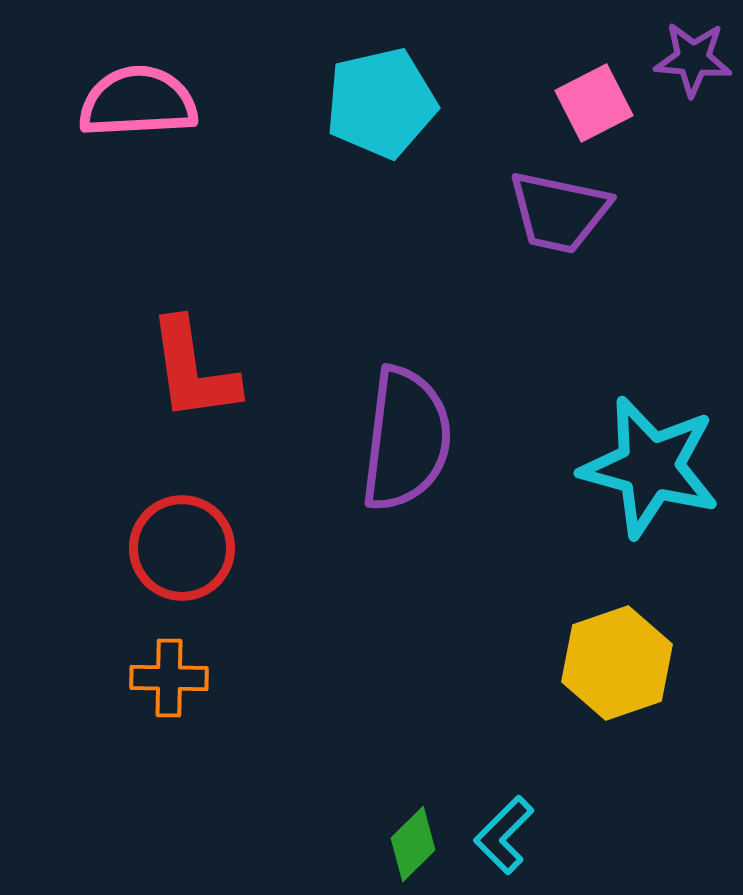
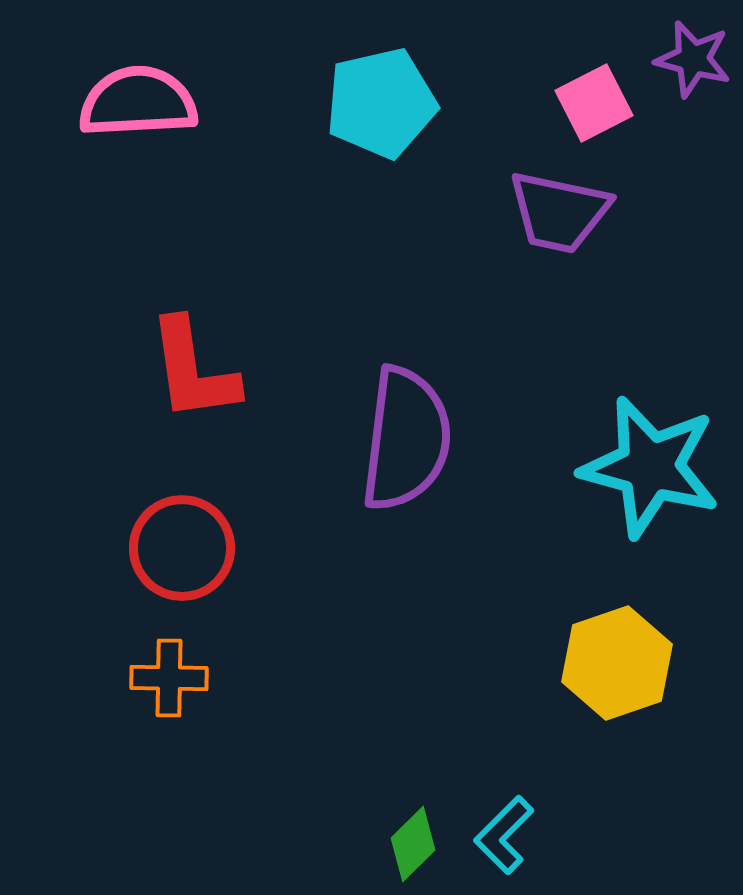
purple star: rotated 10 degrees clockwise
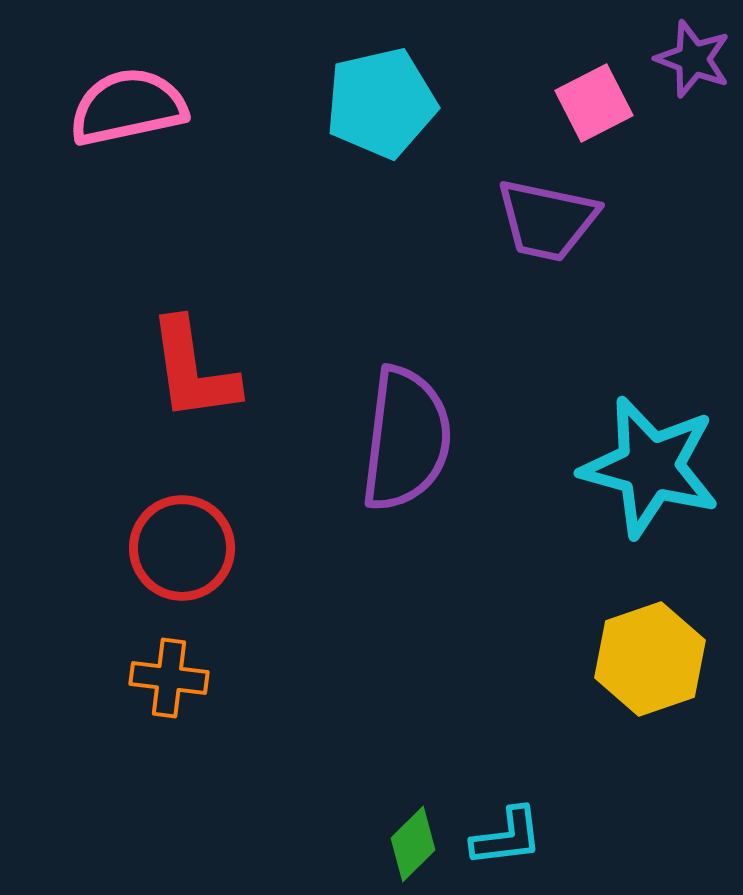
purple star: rotated 6 degrees clockwise
pink semicircle: moved 10 px left, 5 px down; rotated 9 degrees counterclockwise
purple trapezoid: moved 12 px left, 8 px down
yellow hexagon: moved 33 px right, 4 px up
orange cross: rotated 6 degrees clockwise
cyan L-shape: moved 3 px right, 2 px down; rotated 142 degrees counterclockwise
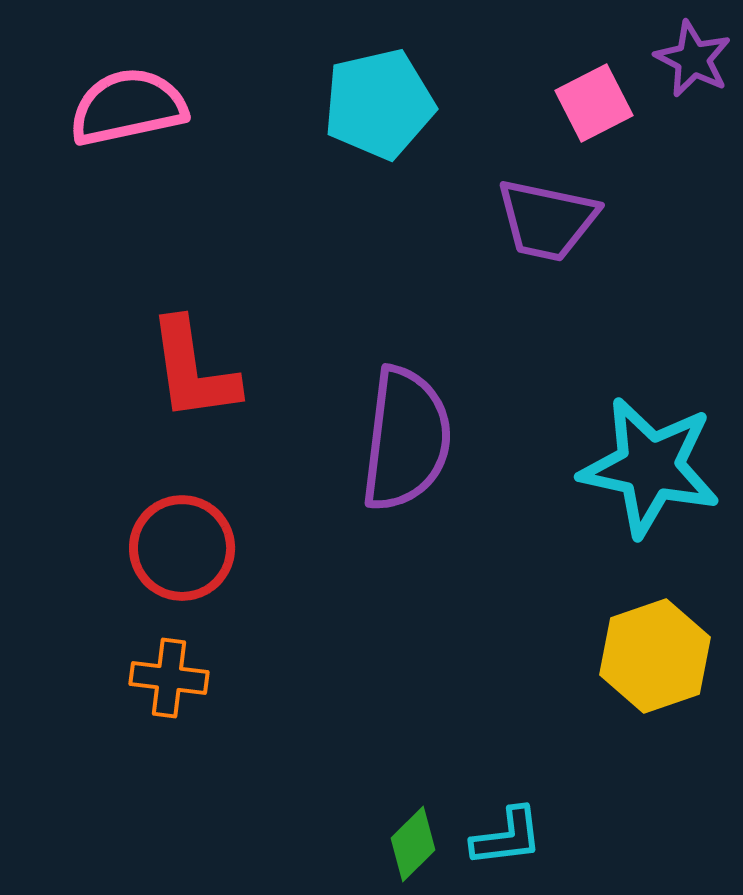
purple star: rotated 6 degrees clockwise
cyan pentagon: moved 2 px left, 1 px down
cyan star: rotated 3 degrees counterclockwise
yellow hexagon: moved 5 px right, 3 px up
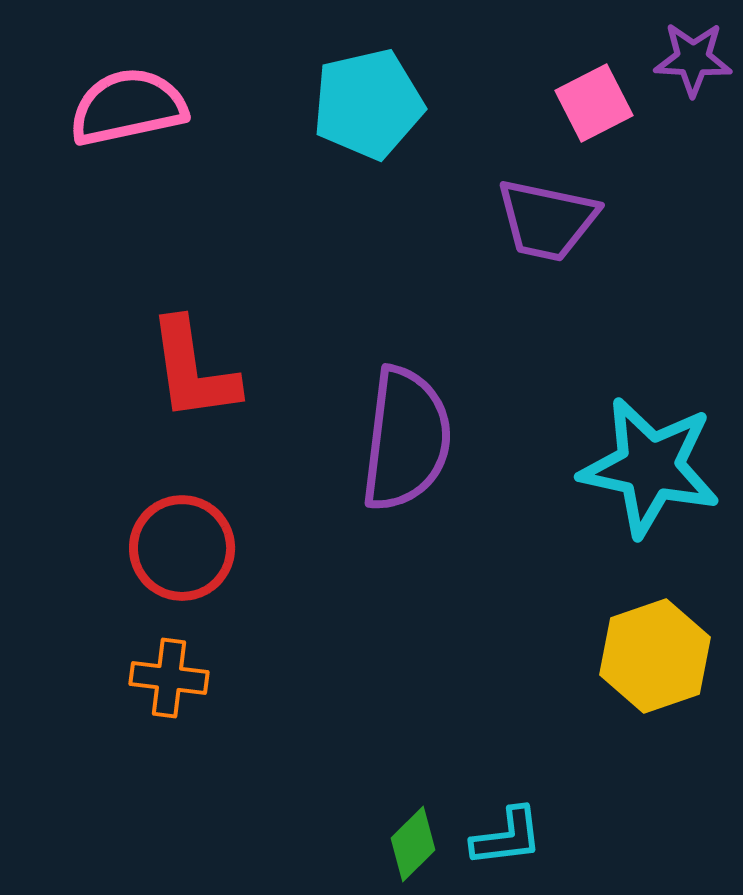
purple star: rotated 24 degrees counterclockwise
cyan pentagon: moved 11 px left
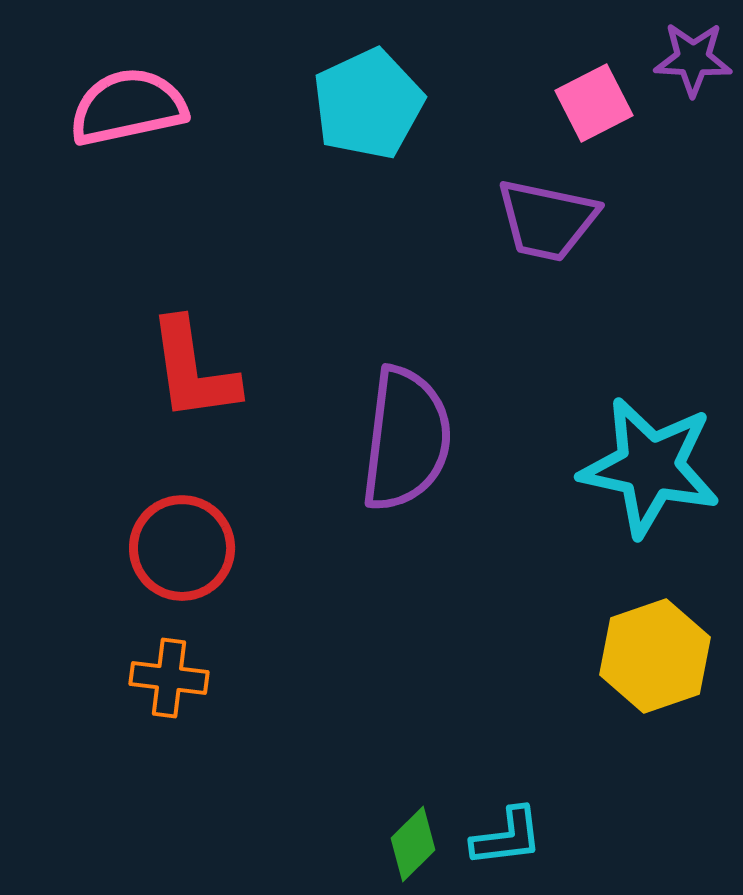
cyan pentagon: rotated 12 degrees counterclockwise
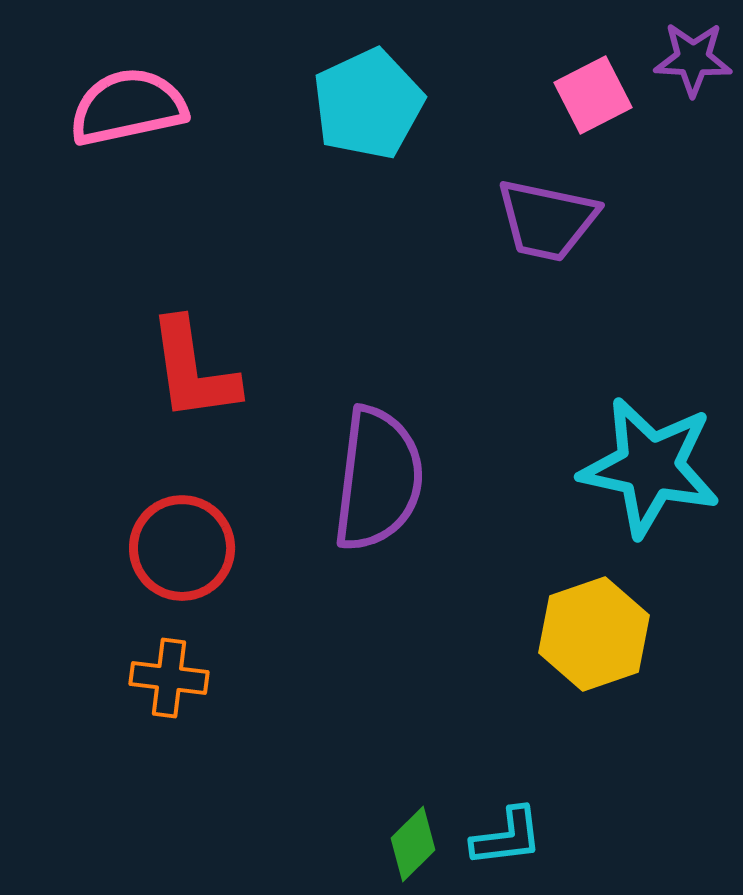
pink square: moved 1 px left, 8 px up
purple semicircle: moved 28 px left, 40 px down
yellow hexagon: moved 61 px left, 22 px up
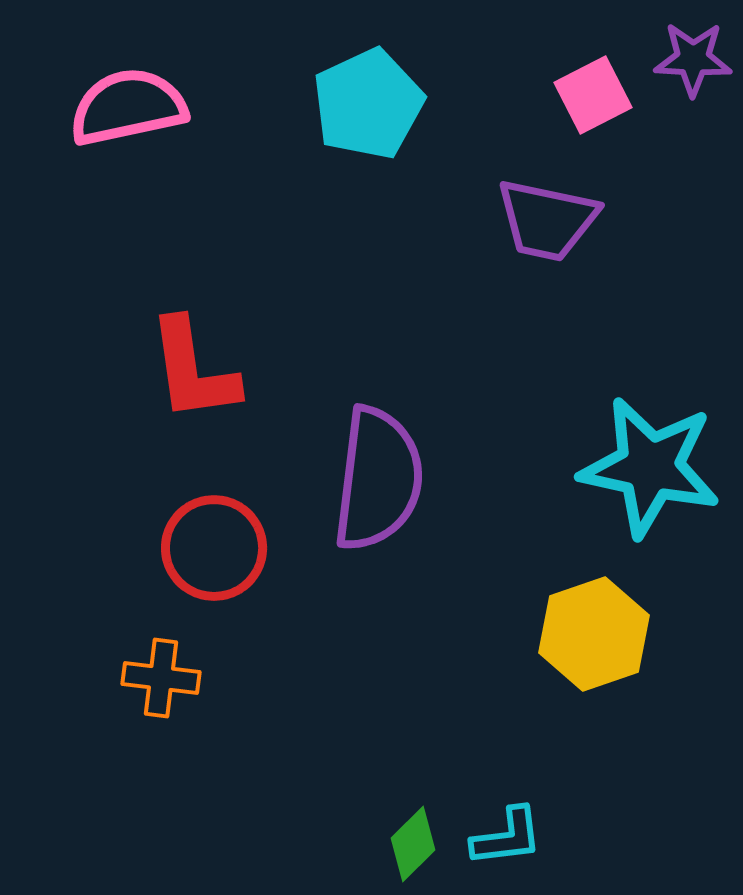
red circle: moved 32 px right
orange cross: moved 8 px left
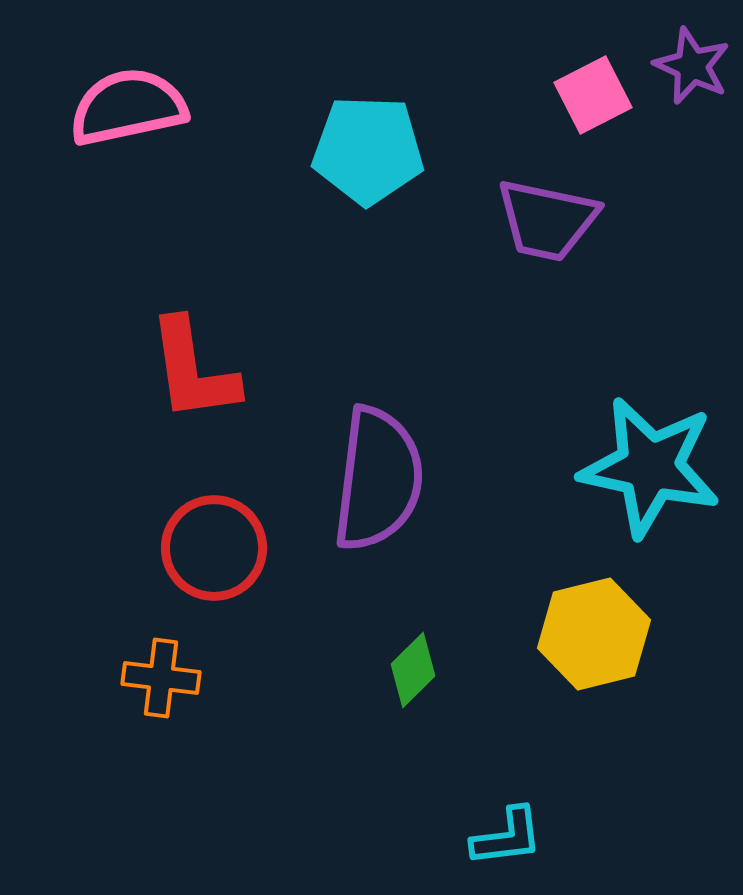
purple star: moved 1 px left, 7 px down; rotated 22 degrees clockwise
cyan pentagon: moved 46 px down; rotated 27 degrees clockwise
yellow hexagon: rotated 5 degrees clockwise
green diamond: moved 174 px up
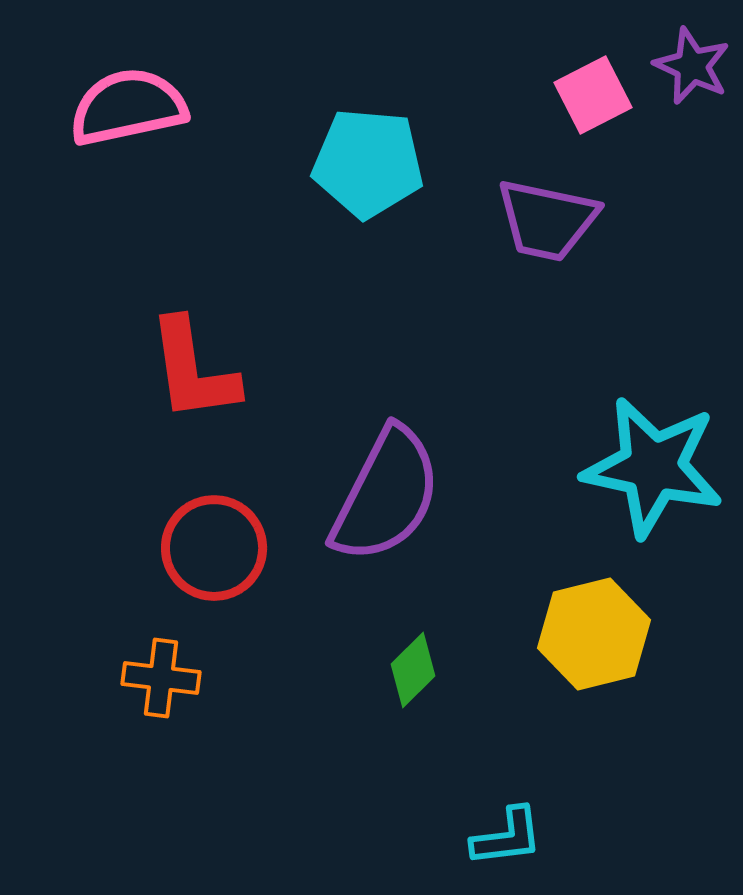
cyan pentagon: moved 13 px down; rotated 3 degrees clockwise
cyan star: moved 3 px right
purple semicircle: moved 8 px right, 16 px down; rotated 20 degrees clockwise
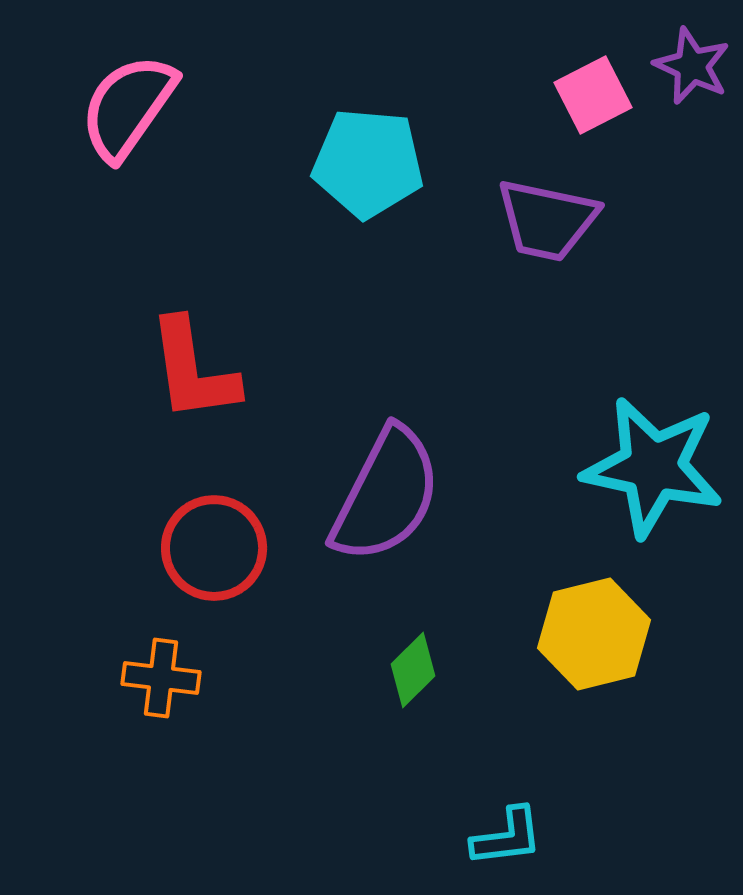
pink semicircle: rotated 43 degrees counterclockwise
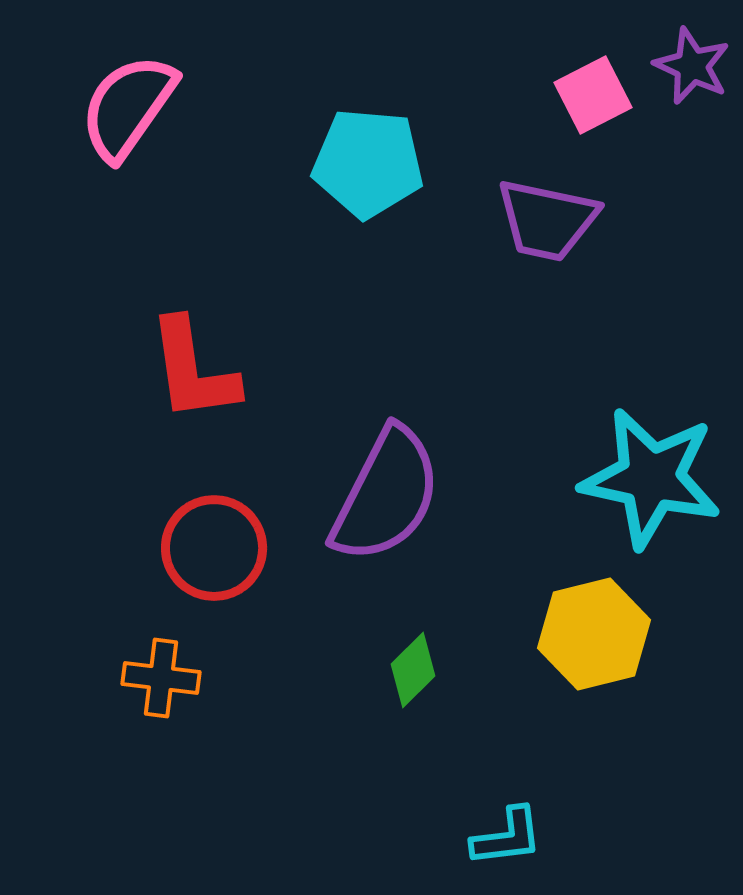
cyan star: moved 2 px left, 11 px down
